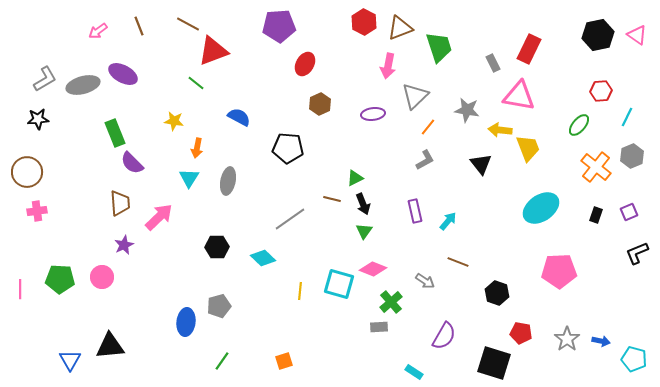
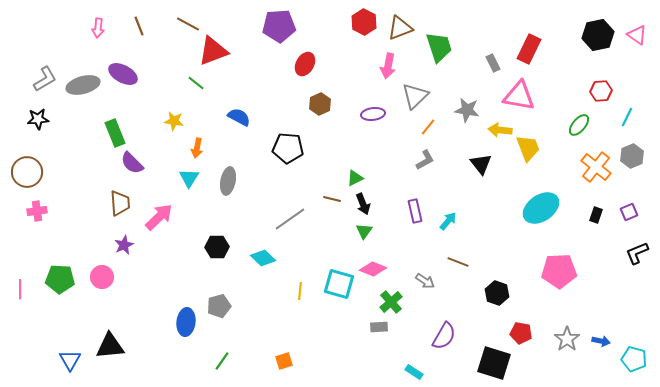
pink arrow at (98, 31): moved 3 px up; rotated 48 degrees counterclockwise
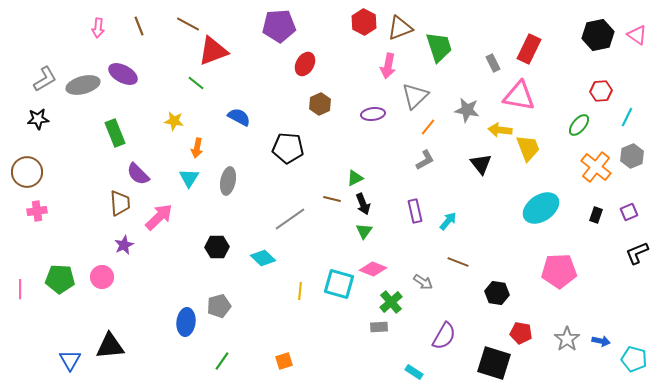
purple semicircle at (132, 163): moved 6 px right, 11 px down
gray arrow at (425, 281): moved 2 px left, 1 px down
black hexagon at (497, 293): rotated 10 degrees counterclockwise
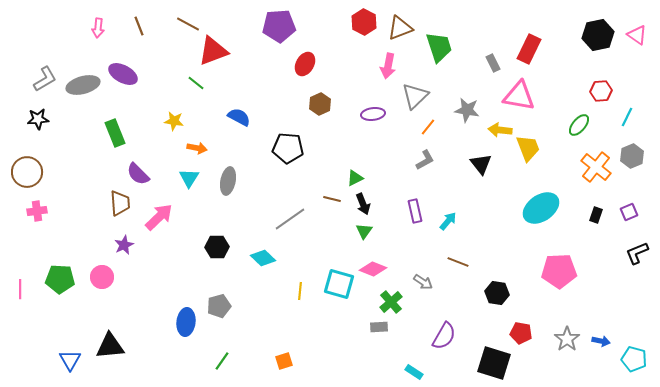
orange arrow at (197, 148): rotated 90 degrees counterclockwise
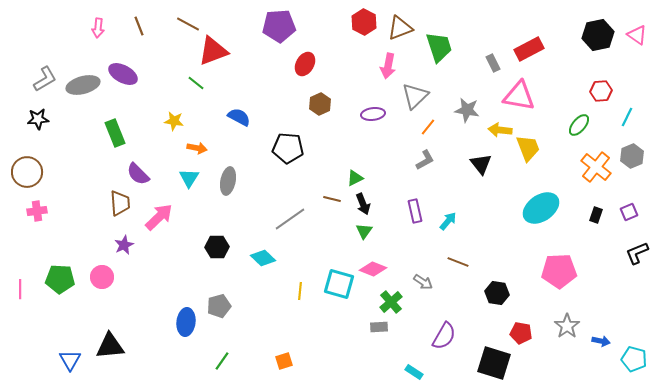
red rectangle at (529, 49): rotated 36 degrees clockwise
gray star at (567, 339): moved 13 px up
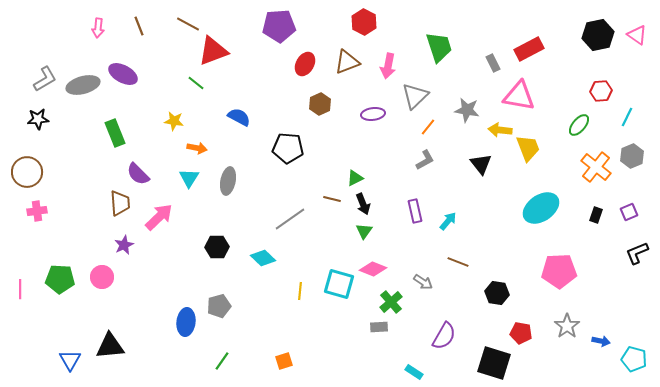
brown triangle at (400, 28): moved 53 px left, 34 px down
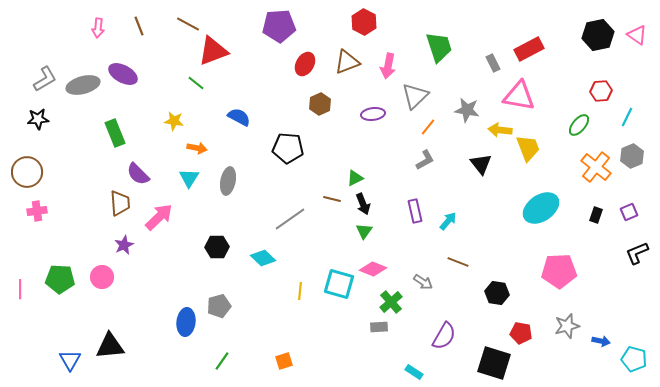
gray star at (567, 326): rotated 20 degrees clockwise
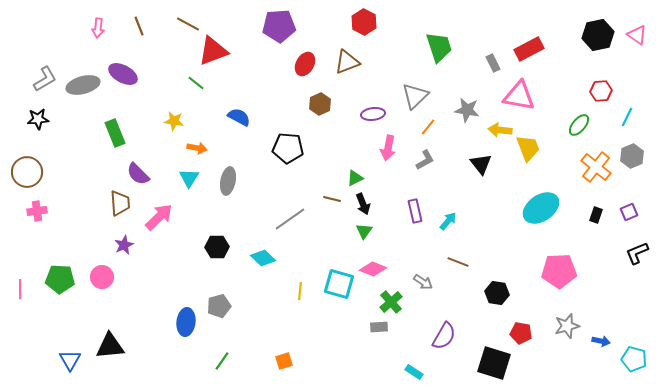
pink arrow at (388, 66): moved 82 px down
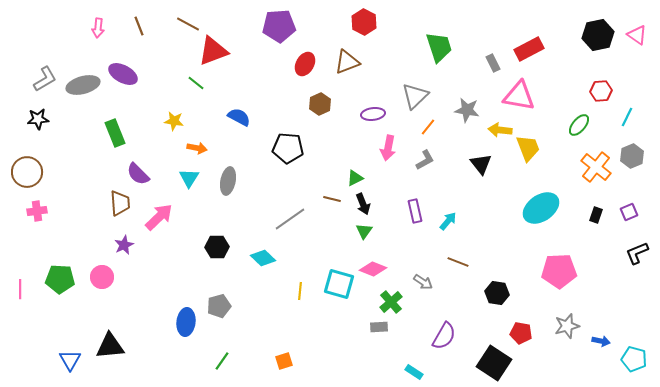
black square at (494, 363): rotated 16 degrees clockwise
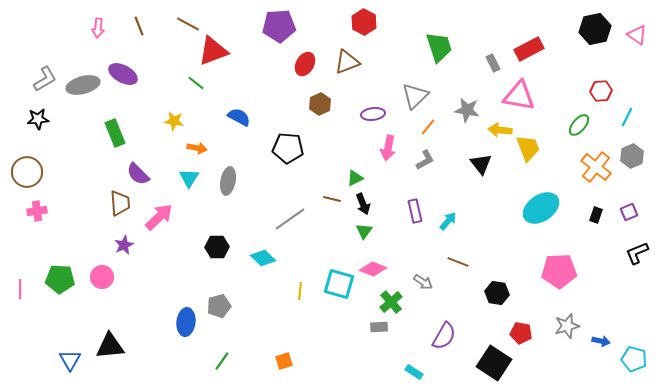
black hexagon at (598, 35): moved 3 px left, 6 px up
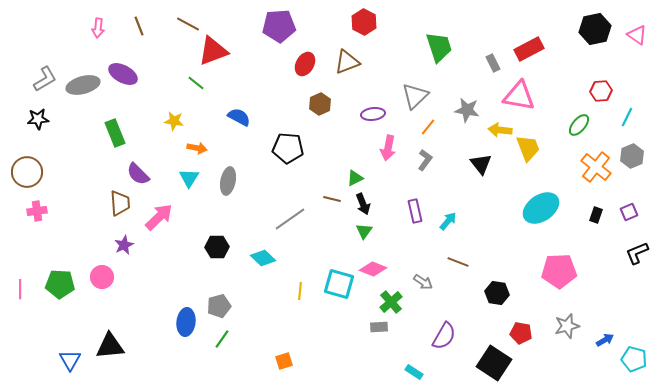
gray L-shape at (425, 160): rotated 25 degrees counterclockwise
green pentagon at (60, 279): moved 5 px down
blue arrow at (601, 341): moved 4 px right, 1 px up; rotated 42 degrees counterclockwise
green line at (222, 361): moved 22 px up
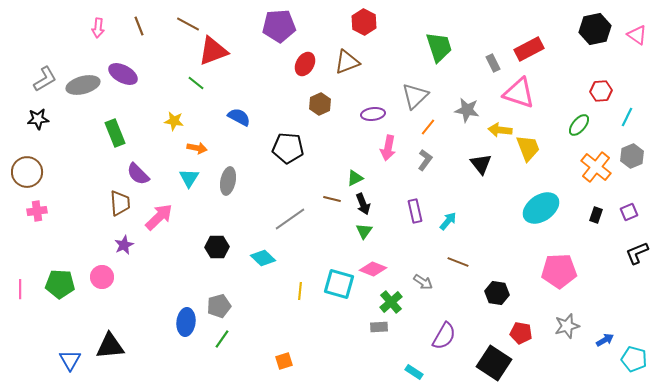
pink triangle at (519, 96): moved 3 px up; rotated 8 degrees clockwise
